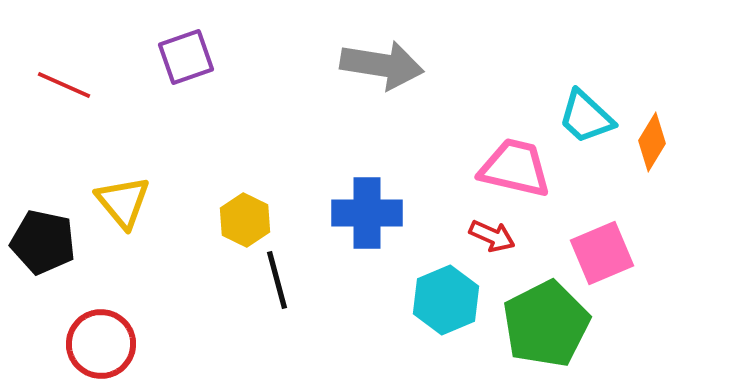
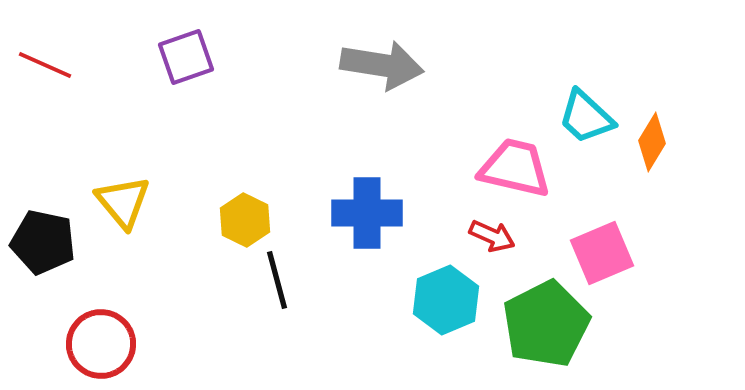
red line: moved 19 px left, 20 px up
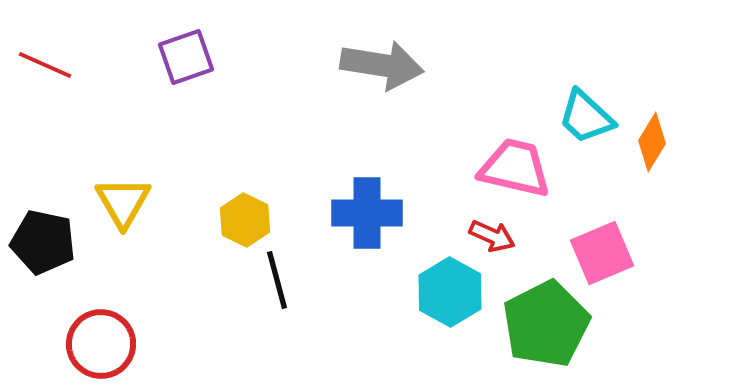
yellow triangle: rotated 10 degrees clockwise
cyan hexagon: moved 4 px right, 8 px up; rotated 8 degrees counterclockwise
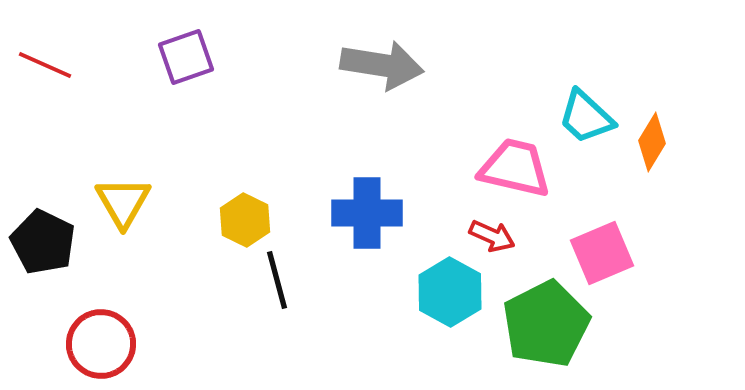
black pentagon: rotated 14 degrees clockwise
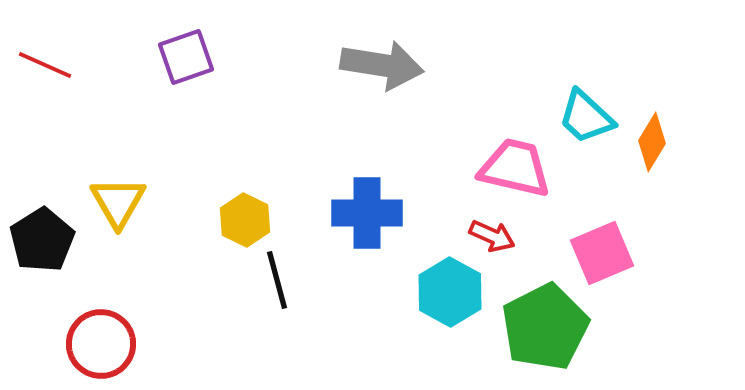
yellow triangle: moved 5 px left
black pentagon: moved 1 px left, 2 px up; rotated 14 degrees clockwise
green pentagon: moved 1 px left, 3 px down
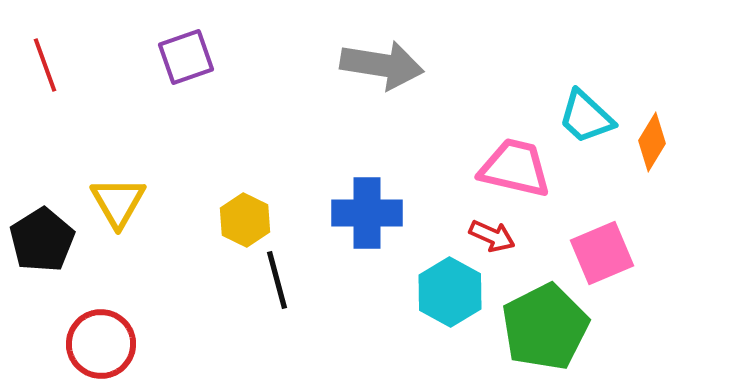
red line: rotated 46 degrees clockwise
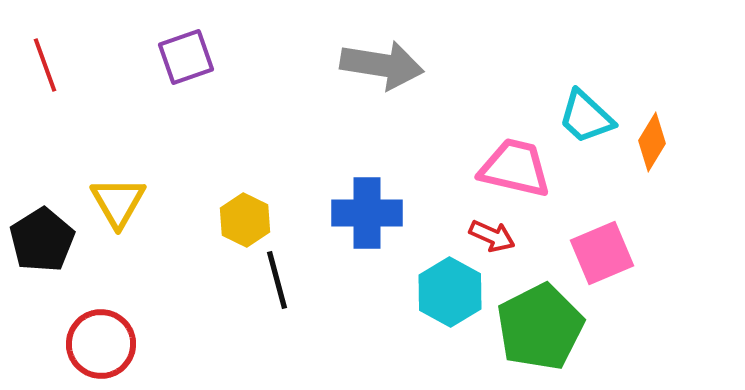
green pentagon: moved 5 px left
